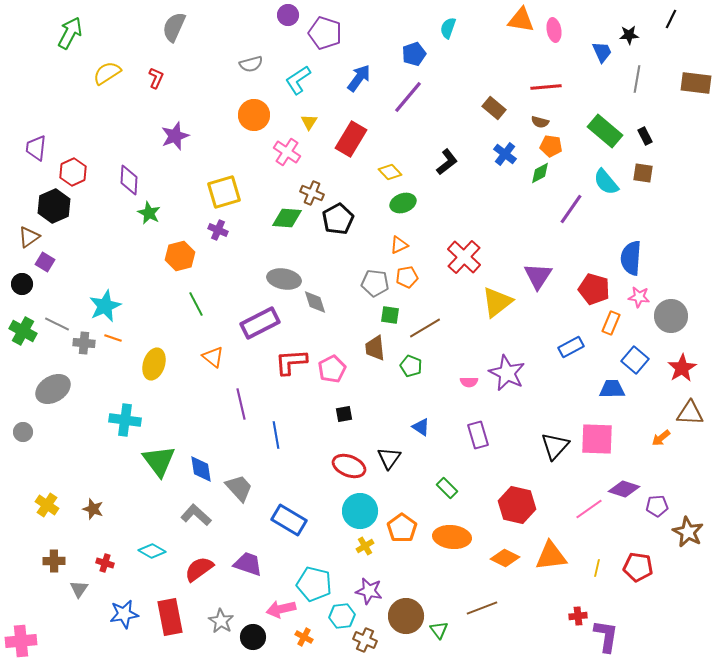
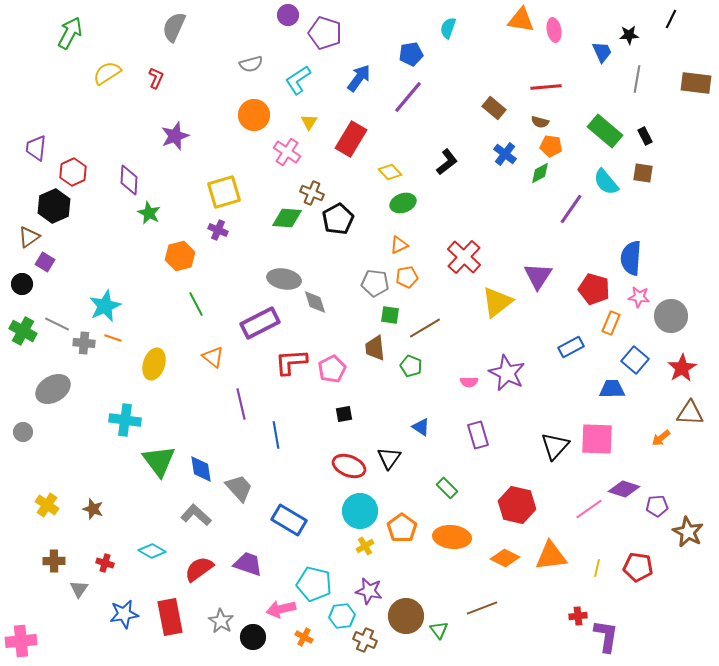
blue pentagon at (414, 54): moved 3 px left; rotated 10 degrees clockwise
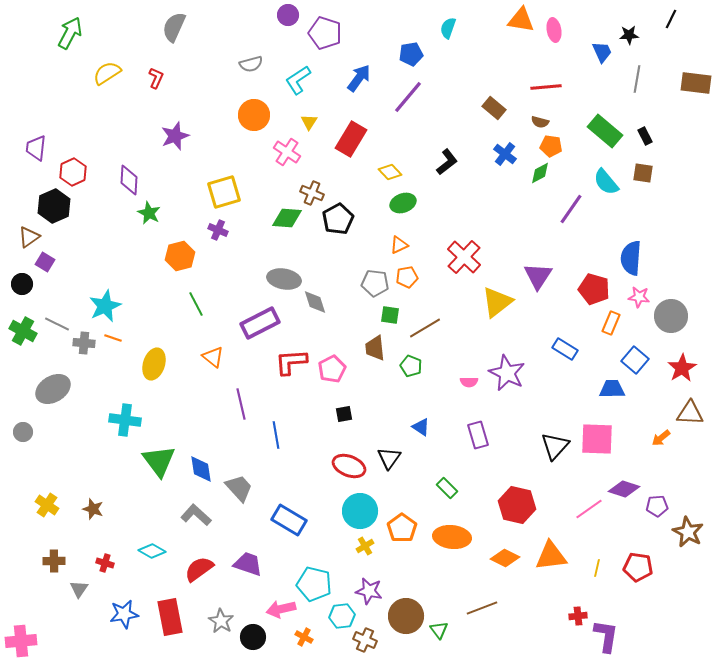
blue rectangle at (571, 347): moved 6 px left, 2 px down; rotated 60 degrees clockwise
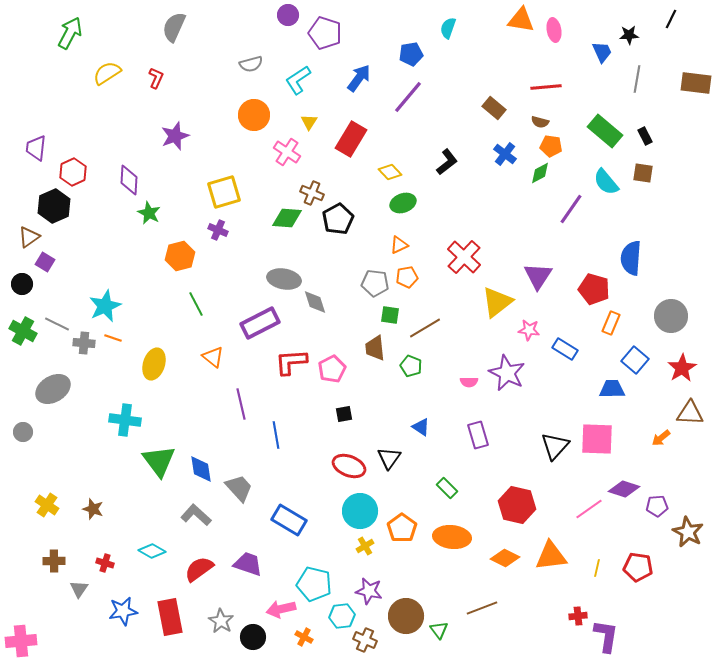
pink star at (639, 297): moved 110 px left, 33 px down
blue star at (124, 614): moved 1 px left, 3 px up
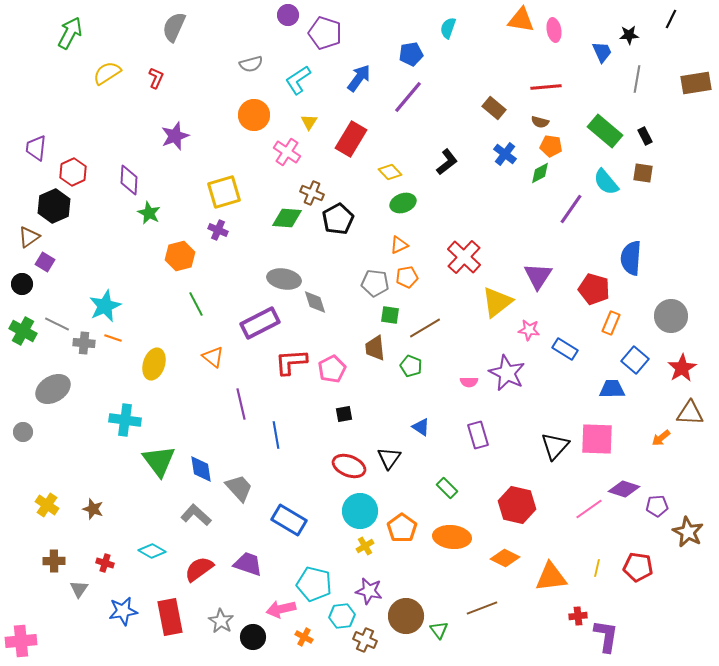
brown rectangle at (696, 83): rotated 16 degrees counterclockwise
orange triangle at (551, 556): moved 21 px down
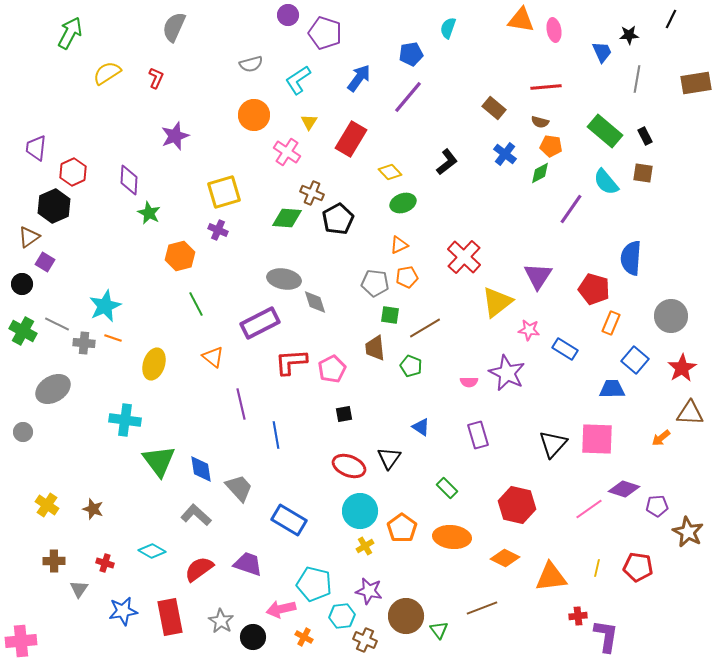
black triangle at (555, 446): moved 2 px left, 2 px up
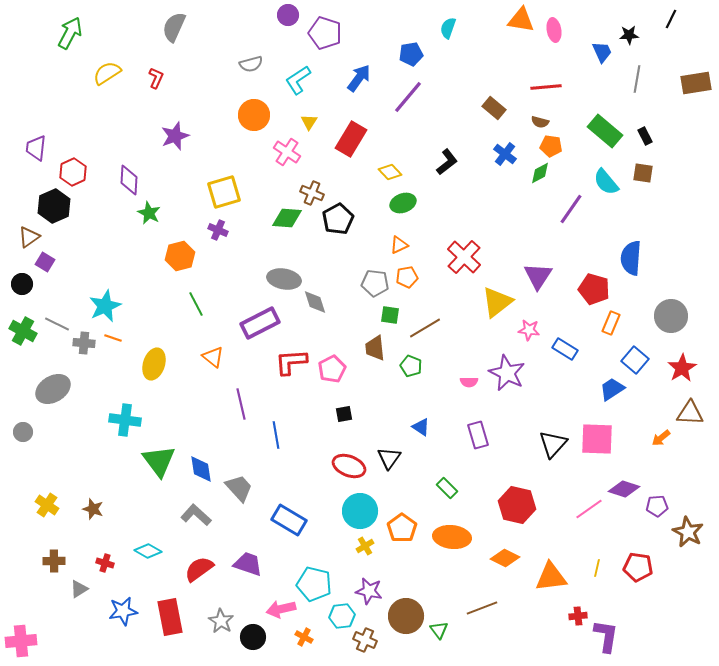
blue trapezoid at (612, 389): rotated 32 degrees counterclockwise
cyan diamond at (152, 551): moved 4 px left
gray triangle at (79, 589): rotated 24 degrees clockwise
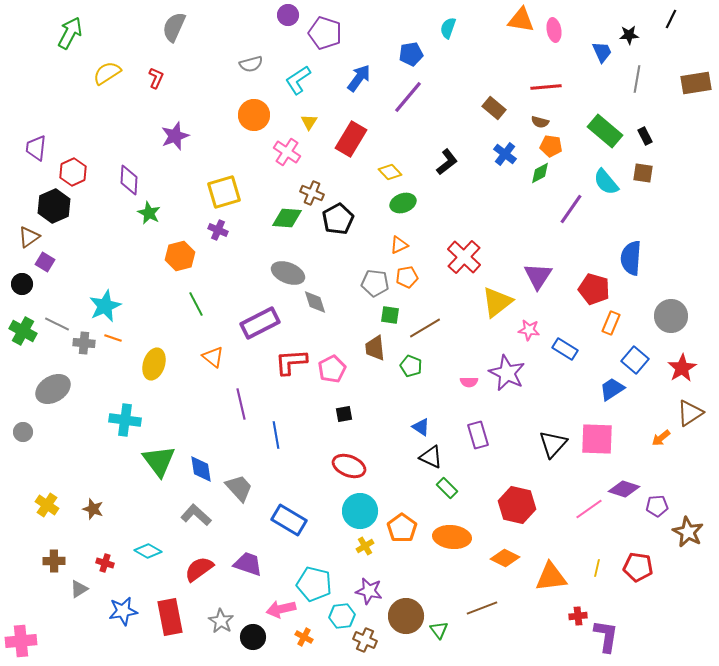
gray ellipse at (284, 279): moved 4 px right, 6 px up; rotated 12 degrees clockwise
brown triangle at (690, 413): rotated 36 degrees counterclockwise
black triangle at (389, 458): moved 42 px right, 1 px up; rotated 40 degrees counterclockwise
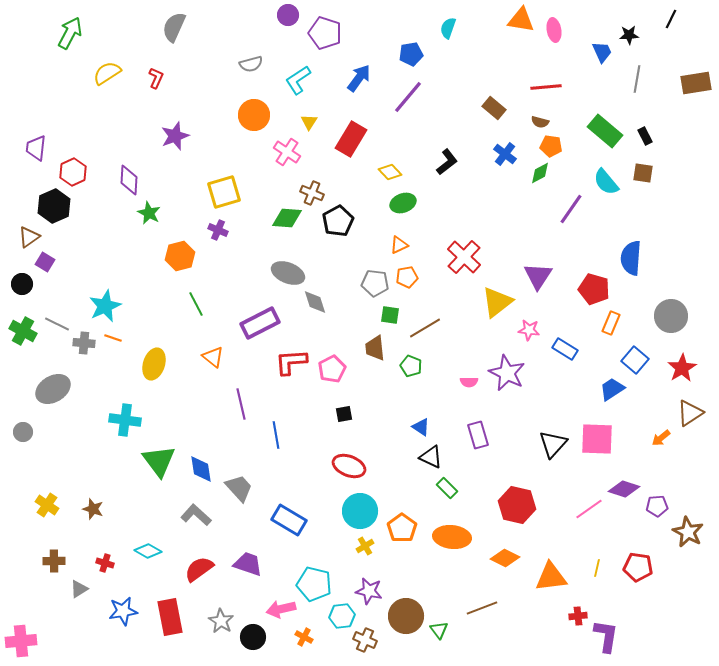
black pentagon at (338, 219): moved 2 px down
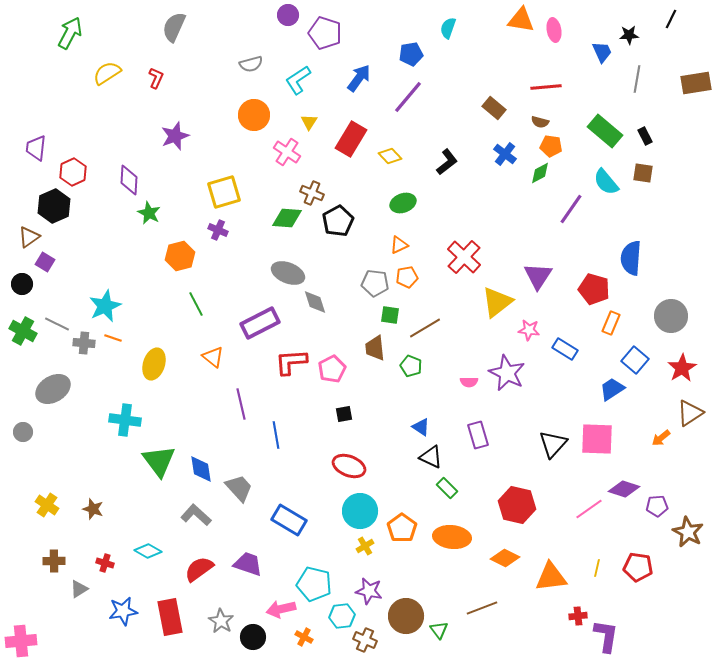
yellow diamond at (390, 172): moved 16 px up
